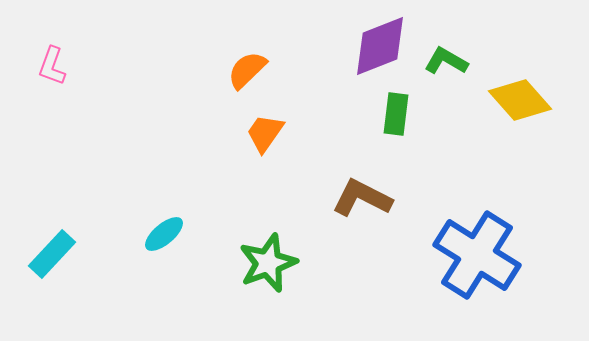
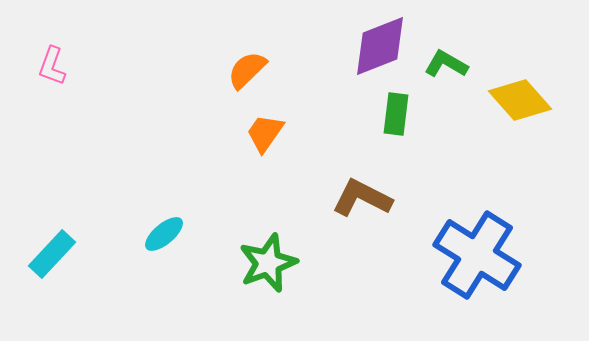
green L-shape: moved 3 px down
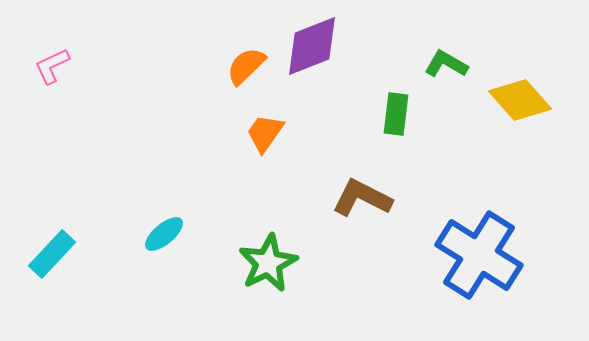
purple diamond: moved 68 px left
pink L-shape: rotated 45 degrees clockwise
orange semicircle: moved 1 px left, 4 px up
blue cross: moved 2 px right
green star: rotated 6 degrees counterclockwise
